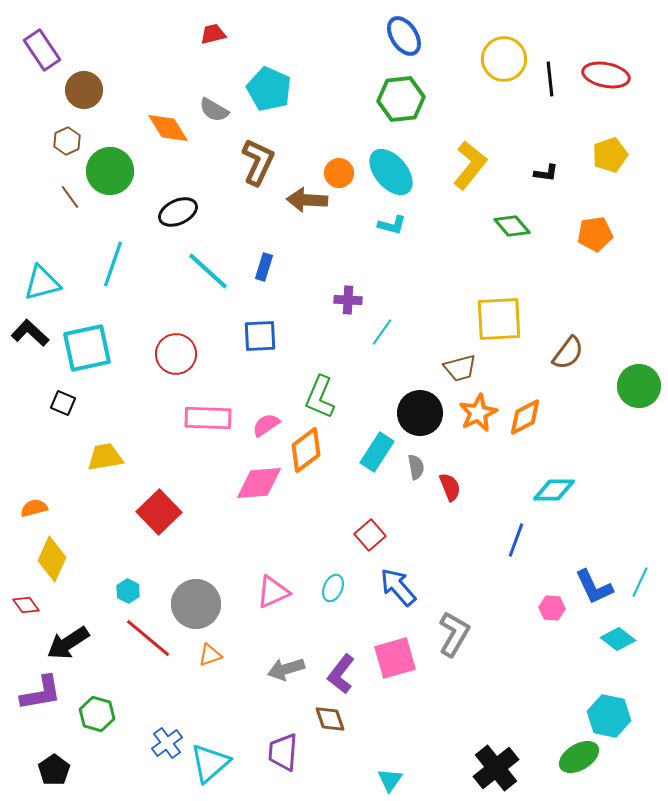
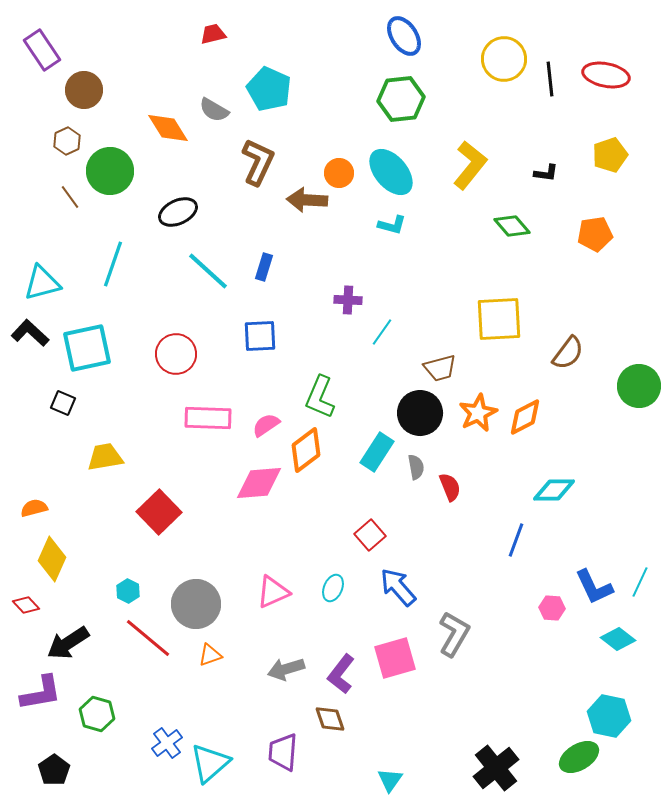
brown trapezoid at (460, 368): moved 20 px left
red diamond at (26, 605): rotated 8 degrees counterclockwise
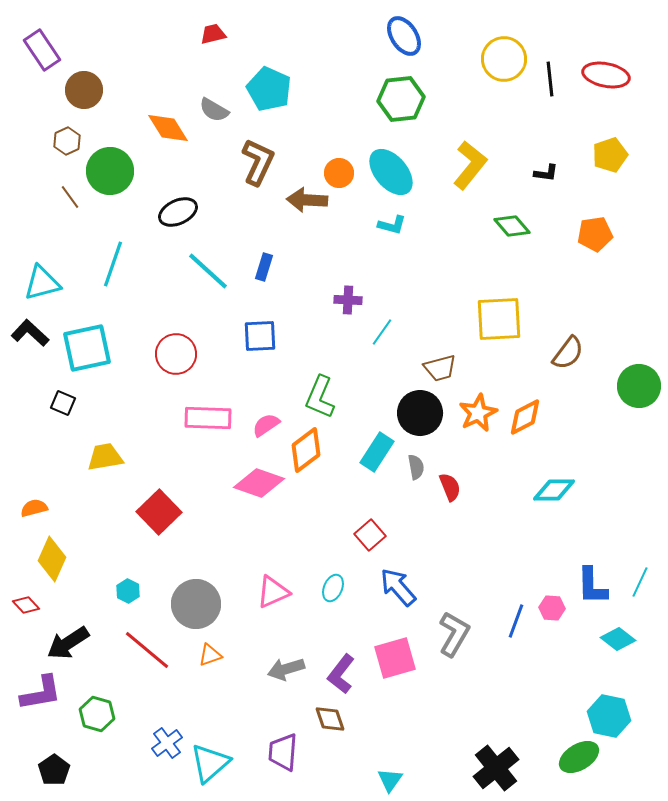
pink diamond at (259, 483): rotated 24 degrees clockwise
blue line at (516, 540): moved 81 px down
blue L-shape at (594, 587): moved 2 px left, 1 px up; rotated 24 degrees clockwise
red line at (148, 638): moved 1 px left, 12 px down
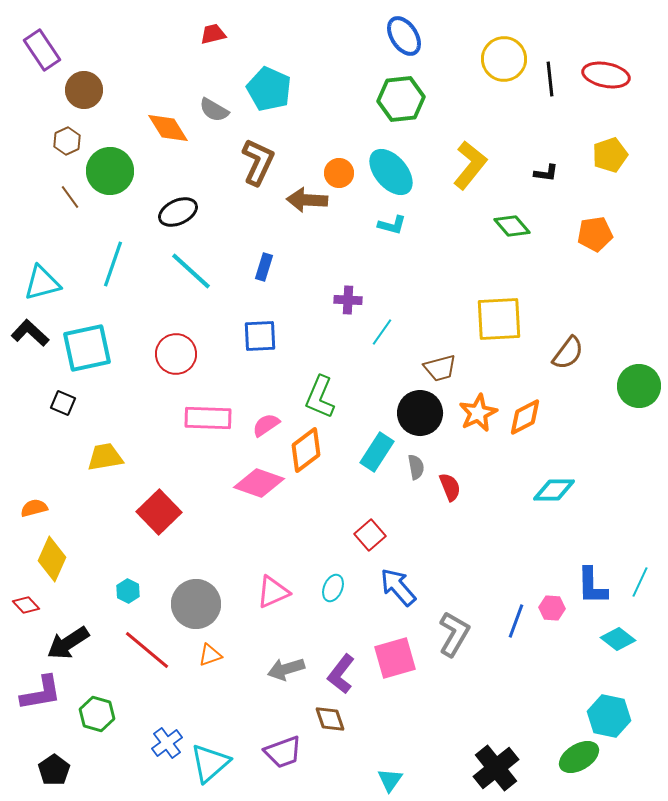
cyan line at (208, 271): moved 17 px left
purple trapezoid at (283, 752): rotated 114 degrees counterclockwise
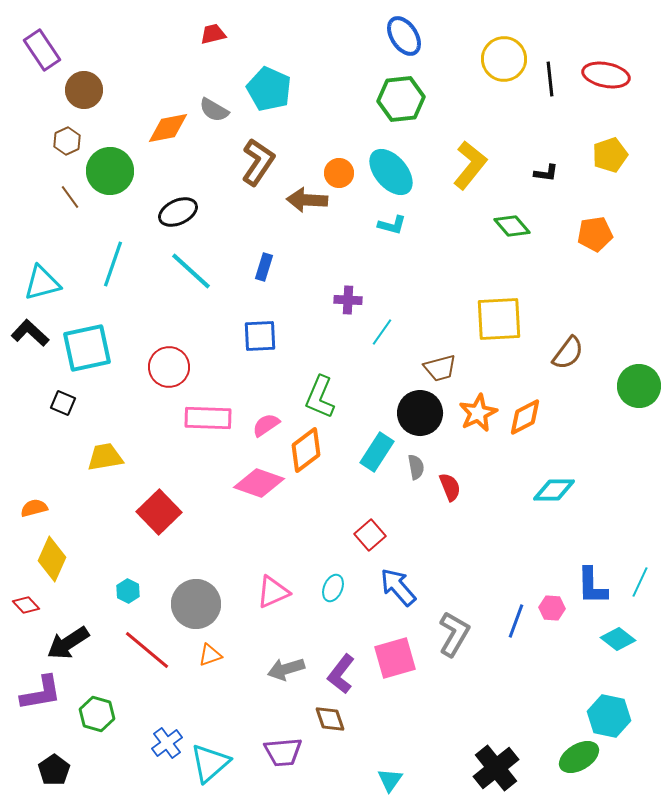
orange diamond at (168, 128): rotated 69 degrees counterclockwise
brown L-shape at (258, 162): rotated 9 degrees clockwise
red circle at (176, 354): moved 7 px left, 13 px down
purple trapezoid at (283, 752): rotated 15 degrees clockwise
